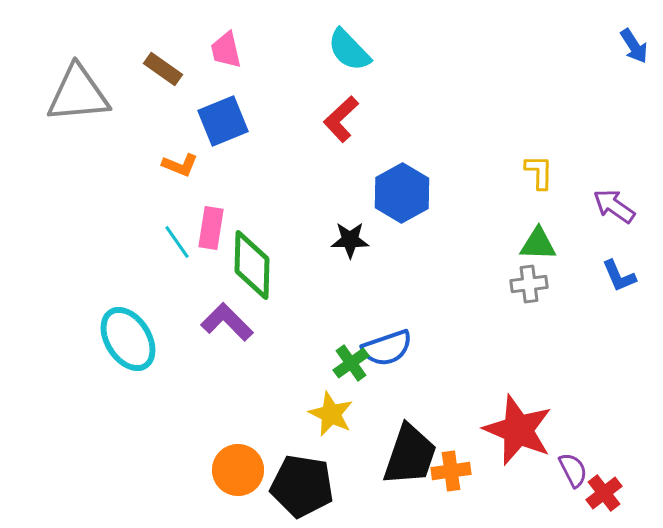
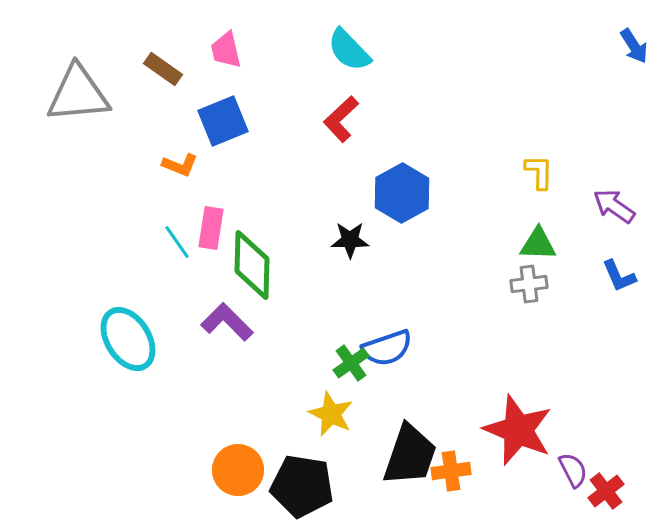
red cross: moved 2 px right, 2 px up
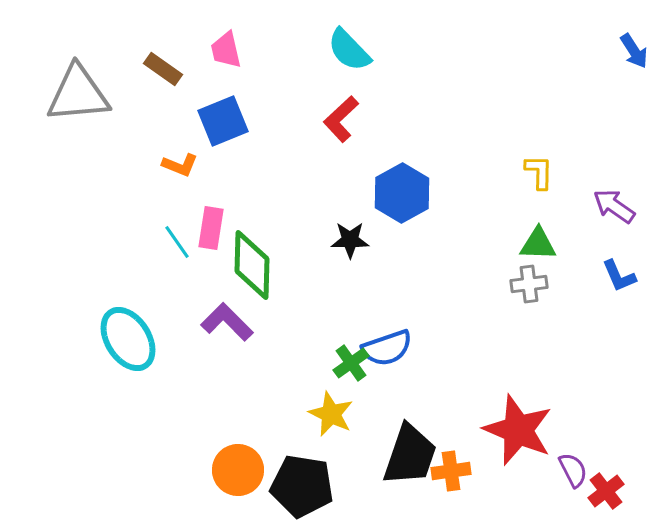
blue arrow: moved 5 px down
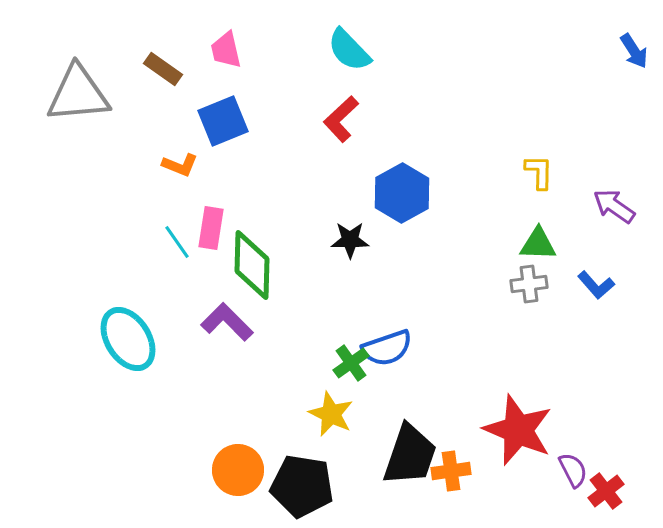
blue L-shape: moved 23 px left, 9 px down; rotated 18 degrees counterclockwise
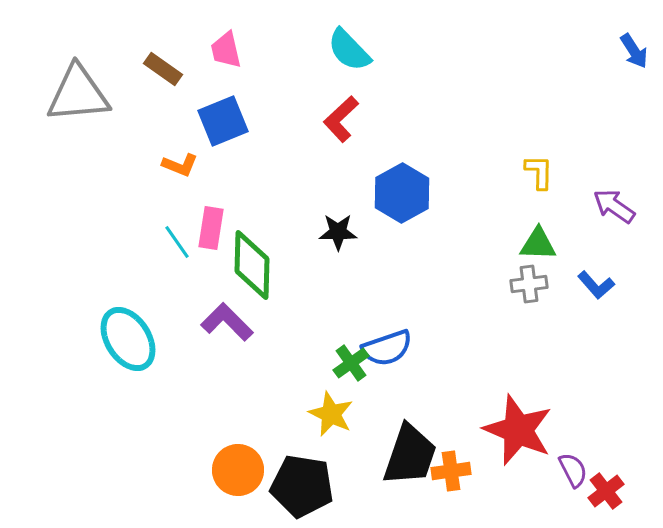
black star: moved 12 px left, 8 px up
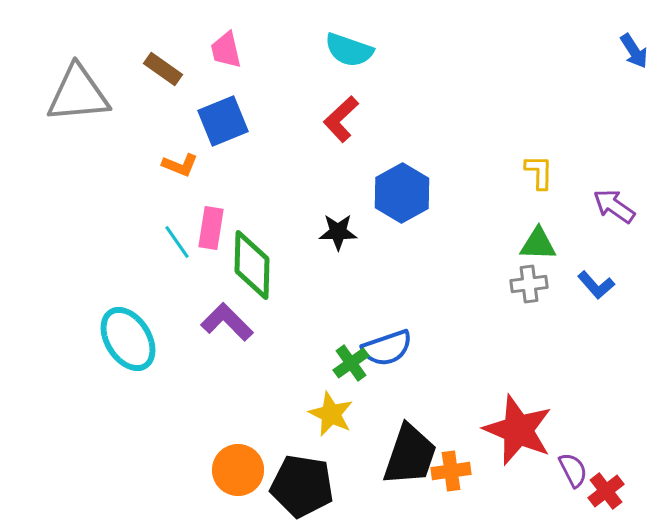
cyan semicircle: rotated 27 degrees counterclockwise
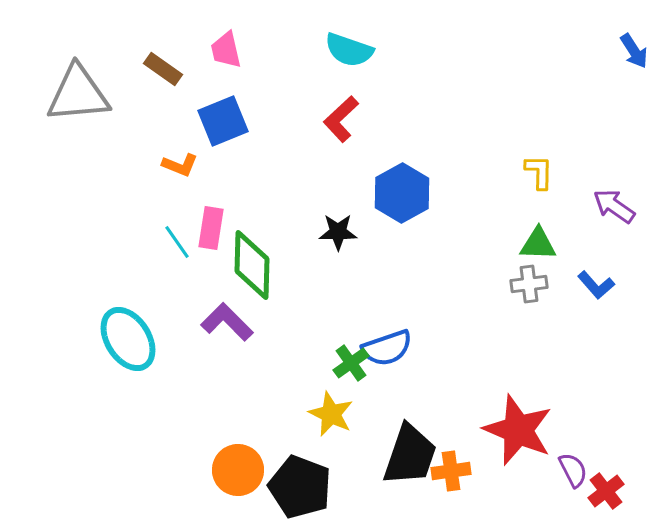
black pentagon: moved 2 px left, 1 px down; rotated 12 degrees clockwise
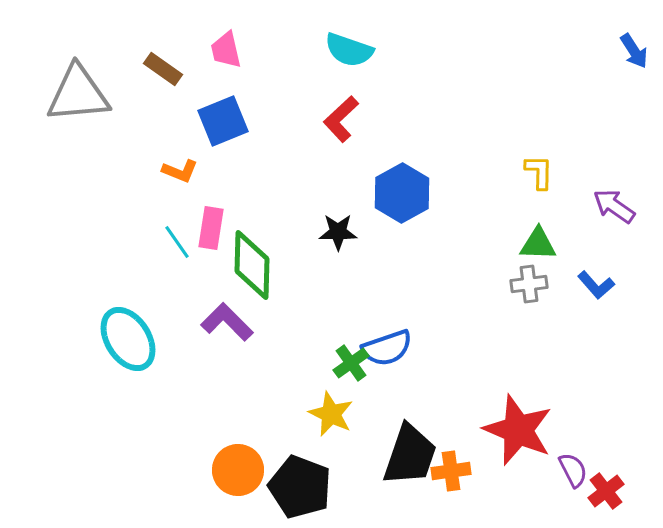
orange L-shape: moved 6 px down
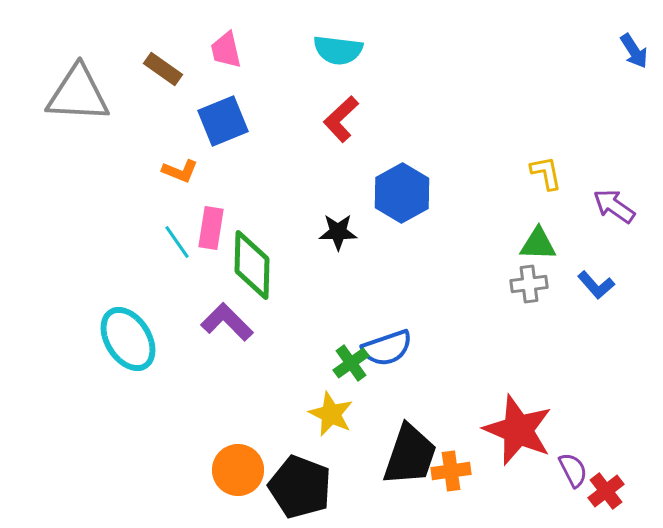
cyan semicircle: moved 11 px left; rotated 12 degrees counterclockwise
gray triangle: rotated 8 degrees clockwise
yellow L-shape: moved 7 px right, 1 px down; rotated 12 degrees counterclockwise
